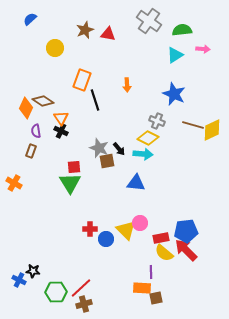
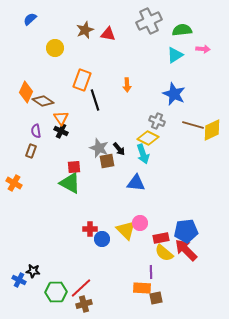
gray cross at (149, 21): rotated 30 degrees clockwise
orange diamond at (26, 108): moved 16 px up
cyan arrow at (143, 154): rotated 66 degrees clockwise
green triangle at (70, 183): rotated 30 degrees counterclockwise
blue circle at (106, 239): moved 4 px left
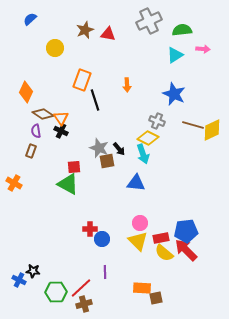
brown diamond at (43, 101): moved 13 px down
green triangle at (70, 183): moved 2 px left, 1 px down
yellow triangle at (126, 230): moved 12 px right, 11 px down
purple line at (151, 272): moved 46 px left
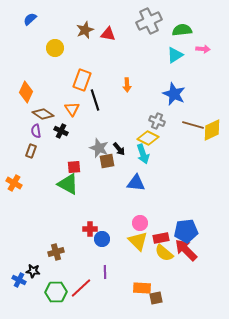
orange triangle at (61, 118): moved 11 px right, 9 px up
brown cross at (84, 304): moved 28 px left, 52 px up
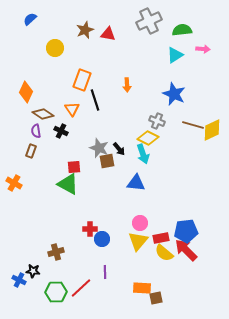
yellow triangle at (138, 241): rotated 25 degrees clockwise
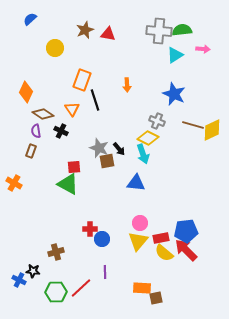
gray cross at (149, 21): moved 10 px right, 10 px down; rotated 30 degrees clockwise
